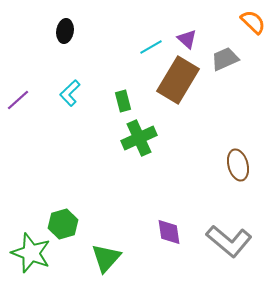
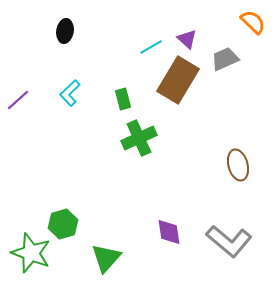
green rectangle: moved 2 px up
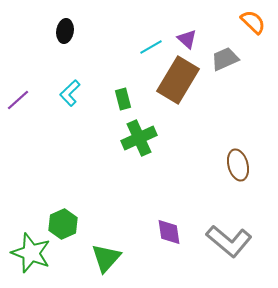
green hexagon: rotated 8 degrees counterclockwise
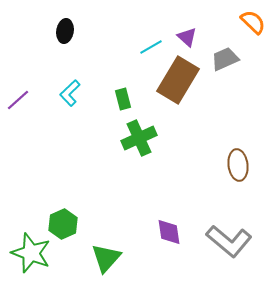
purple triangle: moved 2 px up
brown ellipse: rotated 8 degrees clockwise
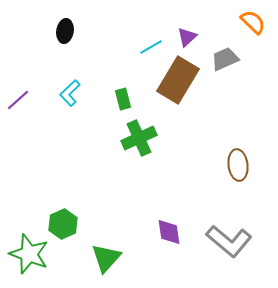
purple triangle: rotated 35 degrees clockwise
green star: moved 2 px left, 1 px down
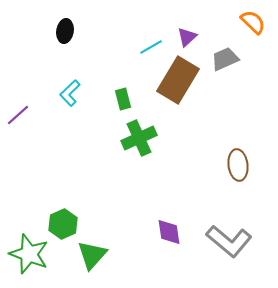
purple line: moved 15 px down
green triangle: moved 14 px left, 3 px up
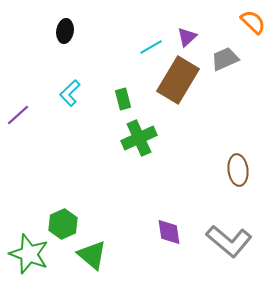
brown ellipse: moved 5 px down
green triangle: rotated 32 degrees counterclockwise
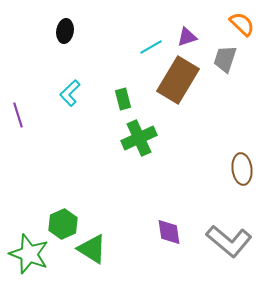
orange semicircle: moved 11 px left, 2 px down
purple triangle: rotated 25 degrees clockwise
gray trapezoid: rotated 48 degrees counterclockwise
purple line: rotated 65 degrees counterclockwise
brown ellipse: moved 4 px right, 1 px up
green triangle: moved 6 px up; rotated 8 degrees counterclockwise
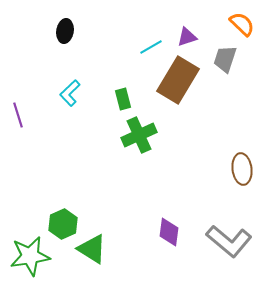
green cross: moved 3 px up
purple diamond: rotated 16 degrees clockwise
green star: moved 1 px right, 2 px down; rotated 30 degrees counterclockwise
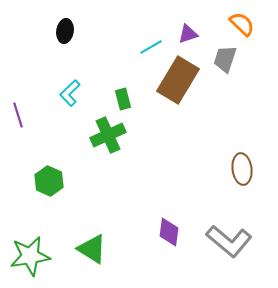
purple triangle: moved 1 px right, 3 px up
green cross: moved 31 px left
green hexagon: moved 14 px left, 43 px up; rotated 12 degrees counterclockwise
